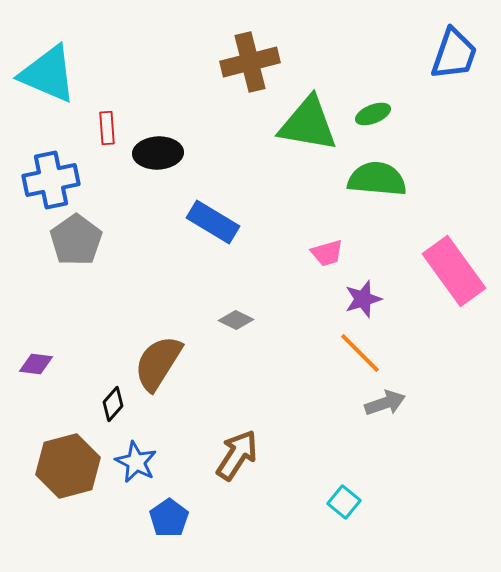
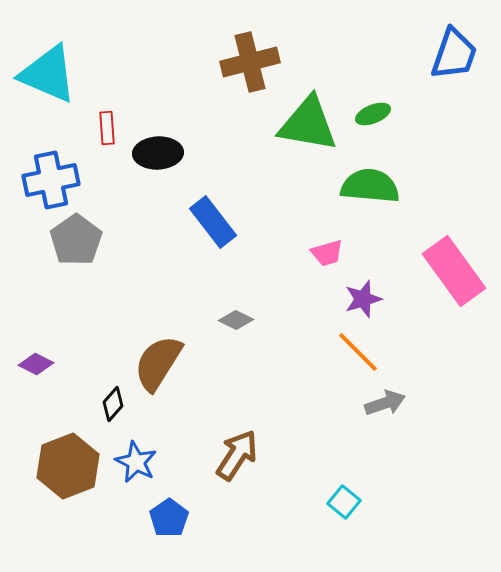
green semicircle: moved 7 px left, 7 px down
blue rectangle: rotated 21 degrees clockwise
orange line: moved 2 px left, 1 px up
purple diamond: rotated 20 degrees clockwise
brown hexagon: rotated 6 degrees counterclockwise
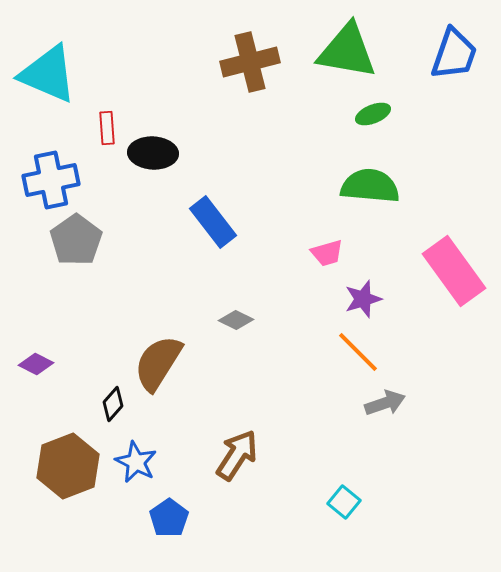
green triangle: moved 39 px right, 73 px up
black ellipse: moved 5 px left; rotated 6 degrees clockwise
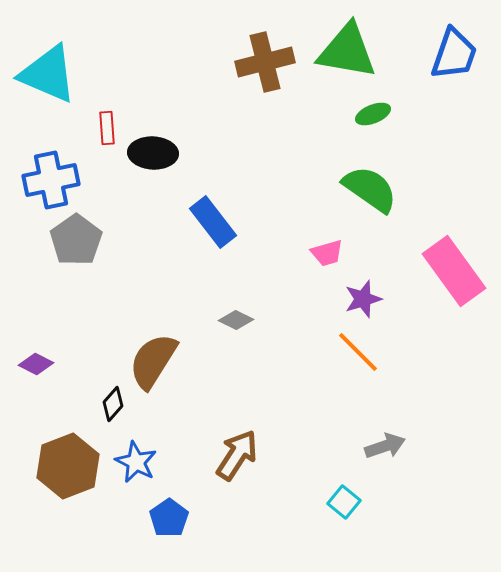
brown cross: moved 15 px right
green semicircle: moved 3 px down; rotated 30 degrees clockwise
brown semicircle: moved 5 px left, 2 px up
gray arrow: moved 43 px down
